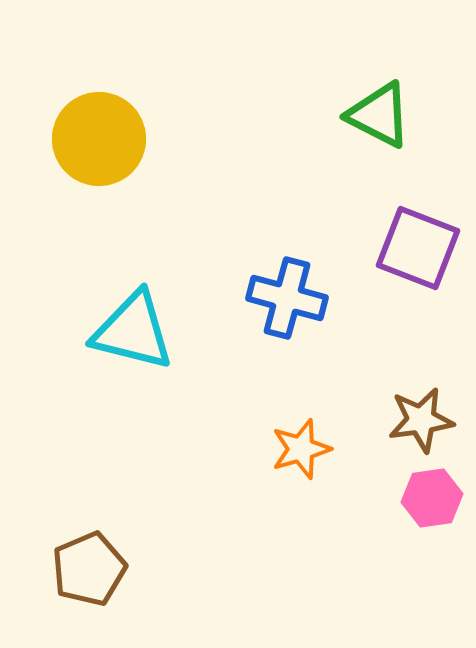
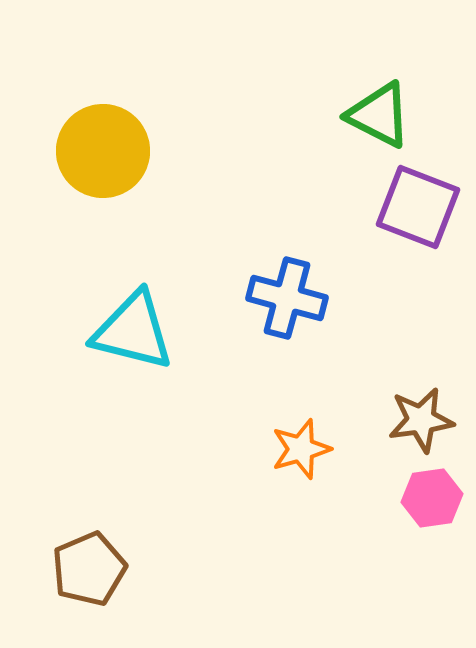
yellow circle: moved 4 px right, 12 px down
purple square: moved 41 px up
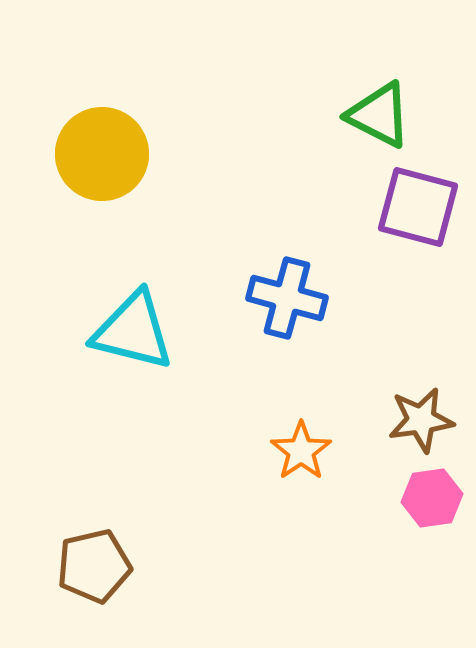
yellow circle: moved 1 px left, 3 px down
purple square: rotated 6 degrees counterclockwise
orange star: moved 2 px down; rotated 18 degrees counterclockwise
brown pentagon: moved 5 px right, 3 px up; rotated 10 degrees clockwise
